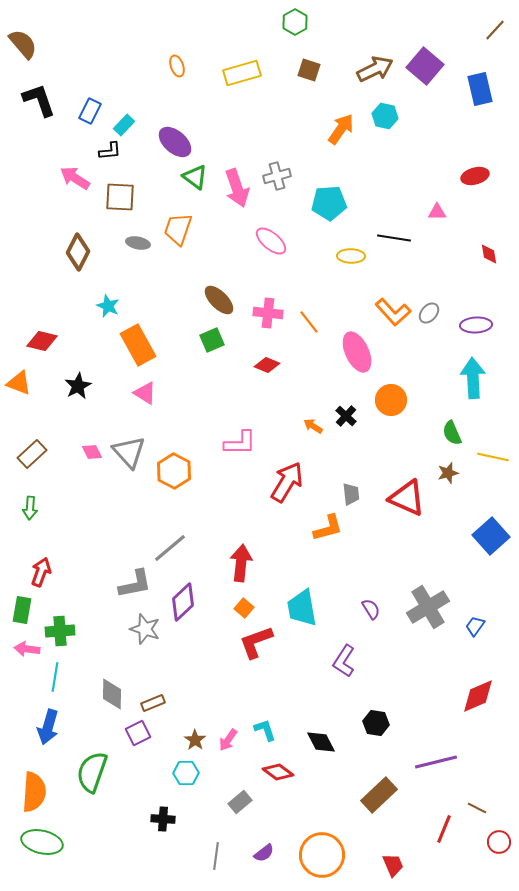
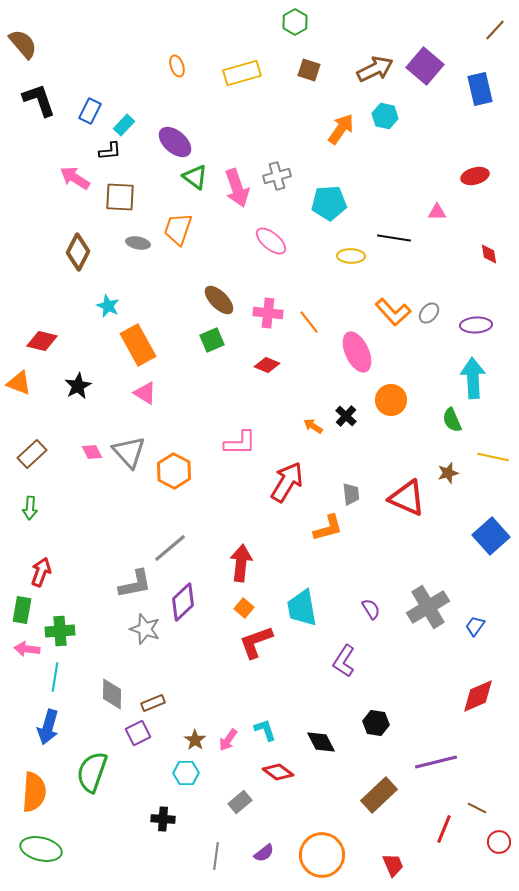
green semicircle at (452, 433): moved 13 px up
green ellipse at (42, 842): moved 1 px left, 7 px down
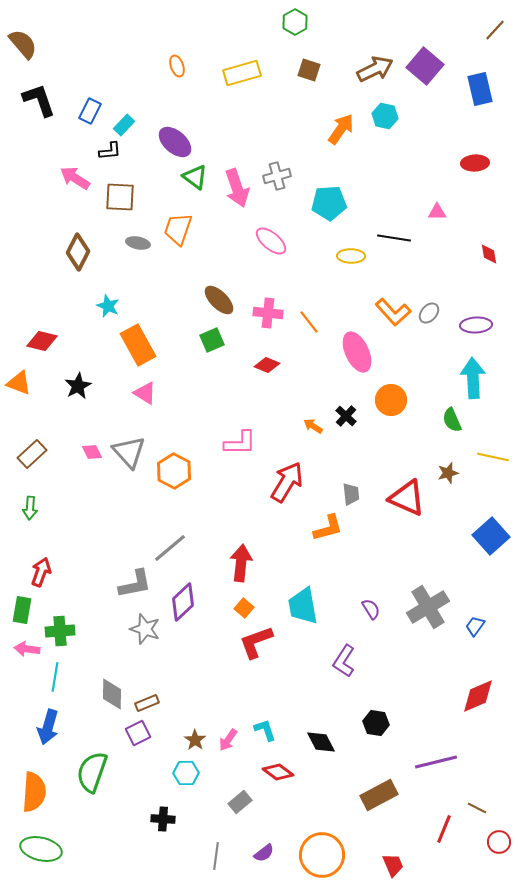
red ellipse at (475, 176): moved 13 px up; rotated 12 degrees clockwise
cyan trapezoid at (302, 608): moved 1 px right, 2 px up
brown rectangle at (153, 703): moved 6 px left
brown rectangle at (379, 795): rotated 15 degrees clockwise
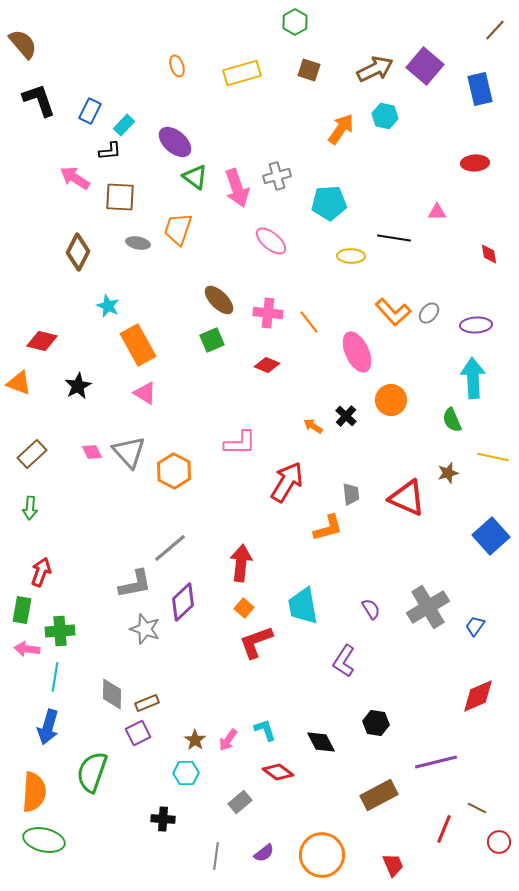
green ellipse at (41, 849): moved 3 px right, 9 px up
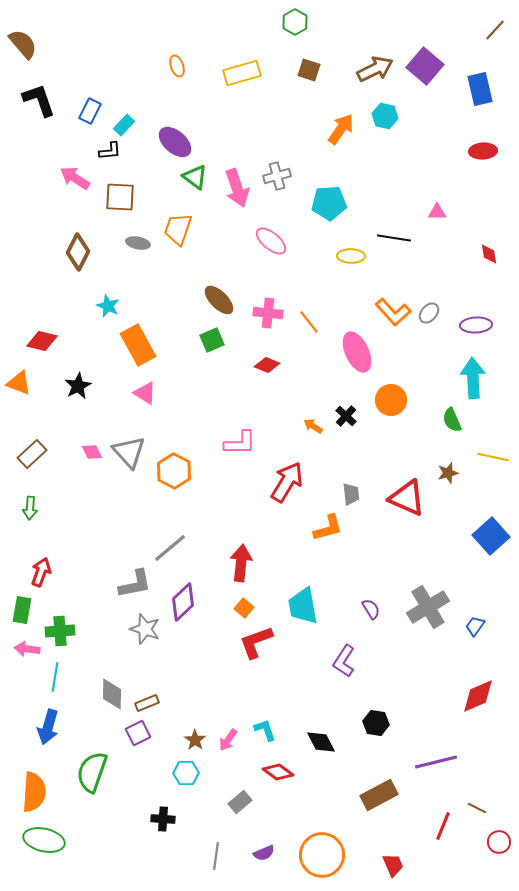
red ellipse at (475, 163): moved 8 px right, 12 px up
red line at (444, 829): moved 1 px left, 3 px up
purple semicircle at (264, 853): rotated 15 degrees clockwise
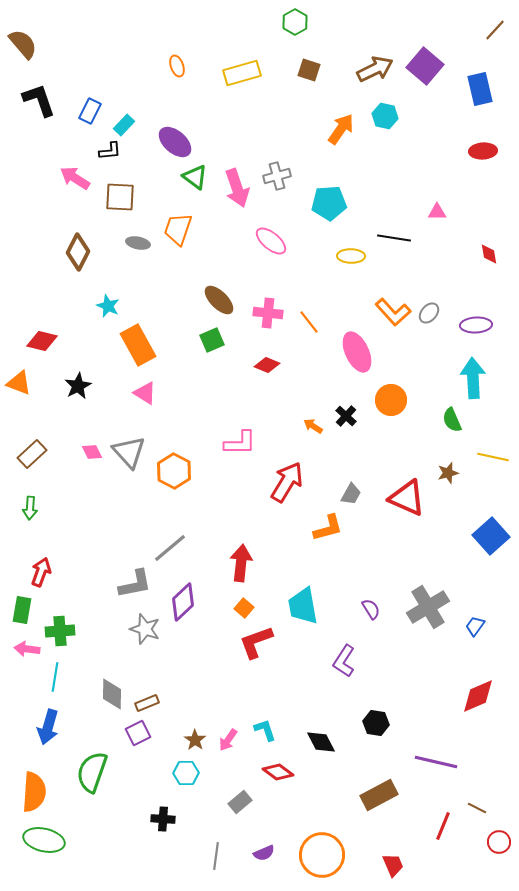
gray trapezoid at (351, 494): rotated 35 degrees clockwise
purple line at (436, 762): rotated 27 degrees clockwise
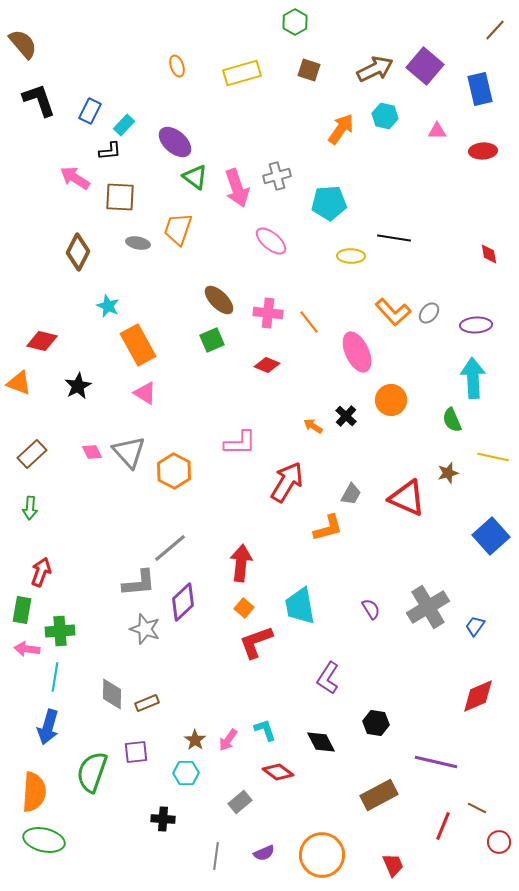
pink triangle at (437, 212): moved 81 px up
gray L-shape at (135, 584): moved 4 px right, 1 px up; rotated 6 degrees clockwise
cyan trapezoid at (303, 606): moved 3 px left
purple L-shape at (344, 661): moved 16 px left, 17 px down
purple square at (138, 733): moved 2 px left, 19 px down; rotated 20 degrees clockwise
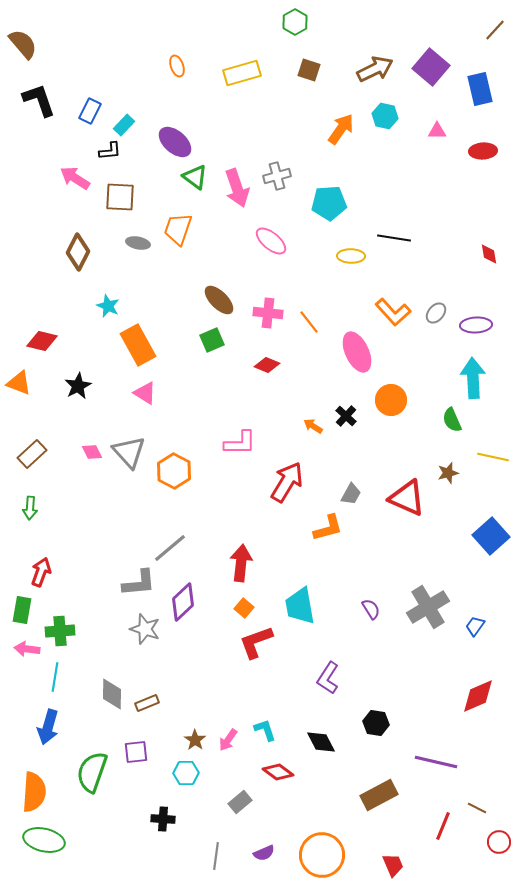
purple square at (425, 66): moved 6 px right, 1 px down
gray ellipse at (429, 313): moved 7 px right
